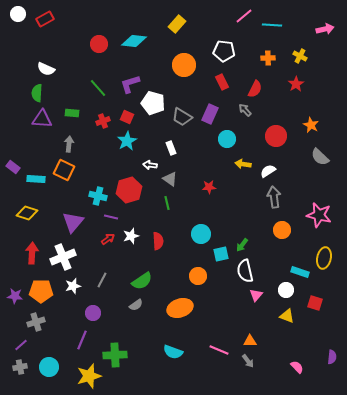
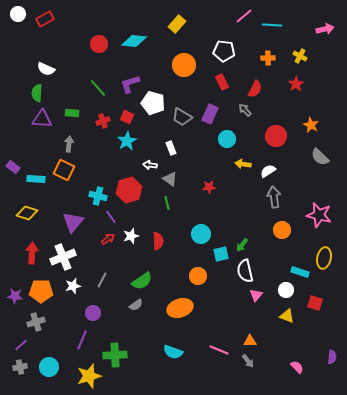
purple line at (111, 217): rotated 40 degrees clockwise
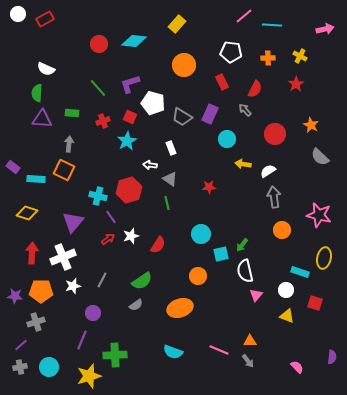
white pentagon at (224, 51): moved 7 px right, 1 px down
red square at (127, 117): moved 3 px right
red circle at (276, 136): moved 1 px left, 2 px up
red semicircle at (158, 241): moved 4 px down; rotated 36 degrees clockwise
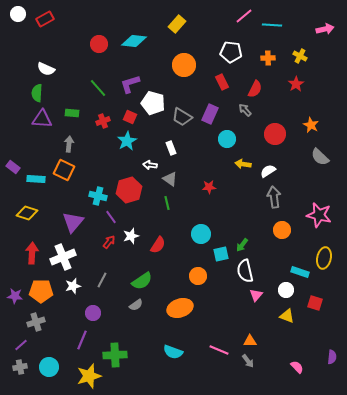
red arrow at (108, 239): moved 1 px right, 3 px down; rotated 16 degrees counterclockwise
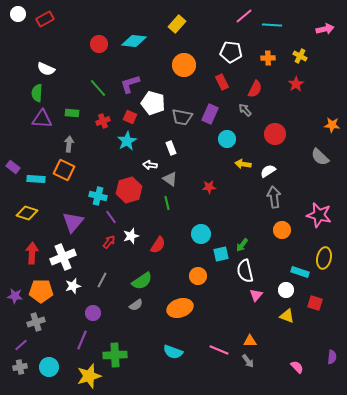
gray trapezoid at (182, 117): rotated 20 degrees counterclockwise
orange star at (311, 125): moved 21 px right; rotated 21 degrees counterclockwise
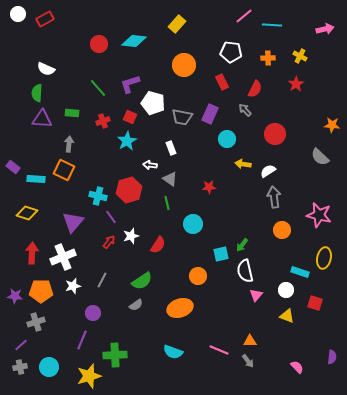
cyan circle at (201, 234): moved 8 px left, 10 px up
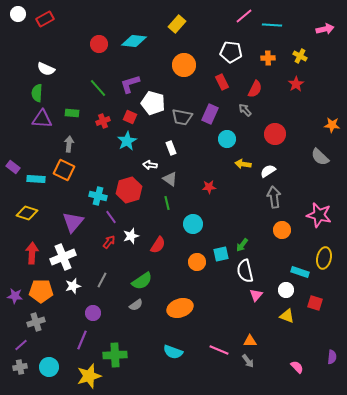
orange circle at (198, 276): moved 1 px left, 14 px up
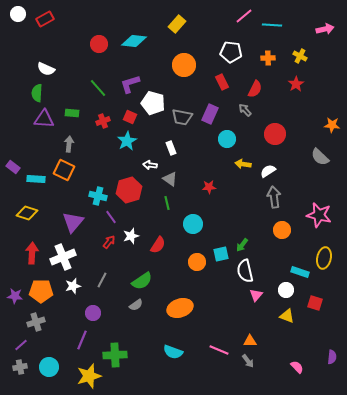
purple triangle at (42, 119): moved 2 px right
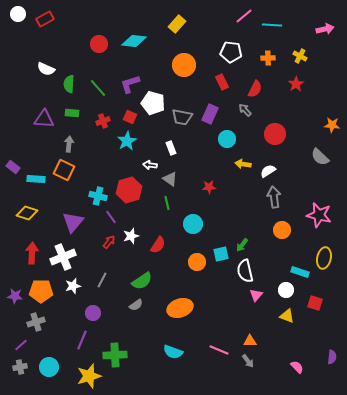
green semicircle at (37, 93): moved 32 px right, 9 px up
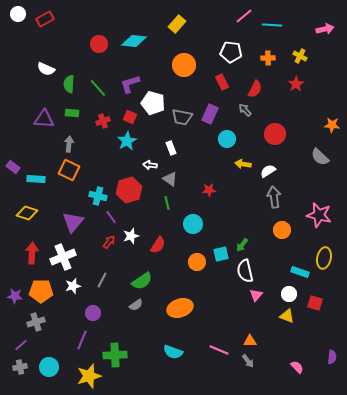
orange square at (64, 170): moved 5 px right
red star at (209, 187): moved 3 px down
white circle at (286, 290): moved 3 px right, 4 px down
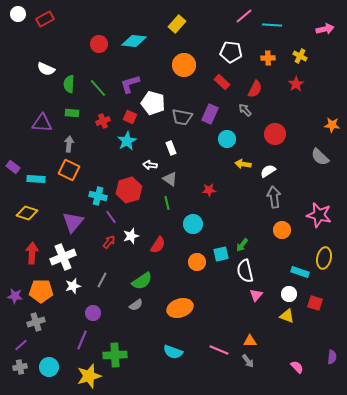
red rectangle at (222, 82): rotated 21 degrees counterclockwise
purple triangle at (44, 119): moved 2 px left, 4 px down
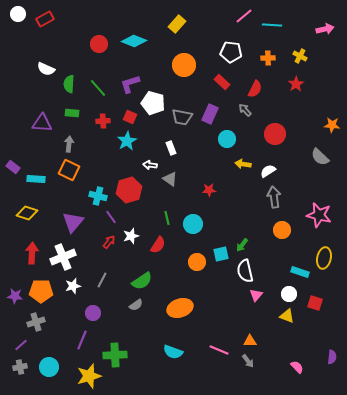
cyan diamond at (134, 41): rotated 15 degrees clockwise
red cross at (103, 121): rotated 16 degrees clockwise
green line at (167, 203): moved 15 px down
